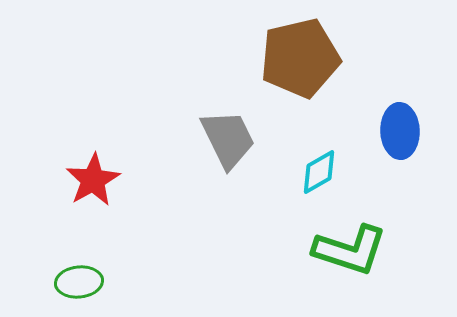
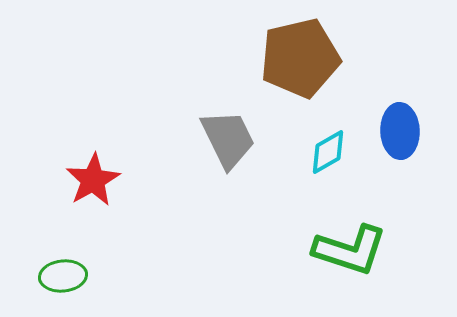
cyan diamond: moved 9 px right, 20 px up
green ellipse: moved 16 px left, 6 px up
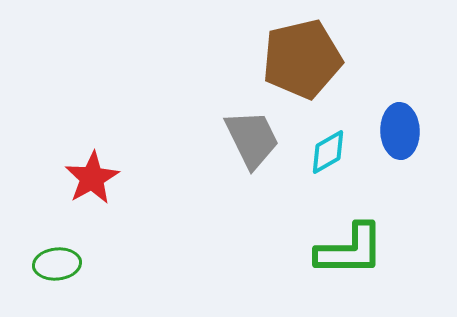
brown pentagon: moved 2 px right, 1 px down
gray trapezoid: moved 24 px right
red star: moved 1 px left, 2 px up
green L-shape: rotated 18 degrees counterclockwise
green ellipse: moved 6 px left, 12 px up
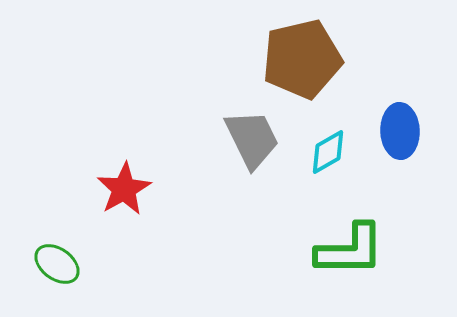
red star: moved 32 px right, 11 px down
green ellipse: rotated 42 degrees clockwise
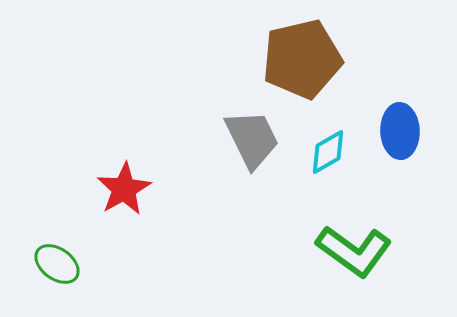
green L-shape: moved 4 px right, 1 px down; rotated 36 degrees clockwise
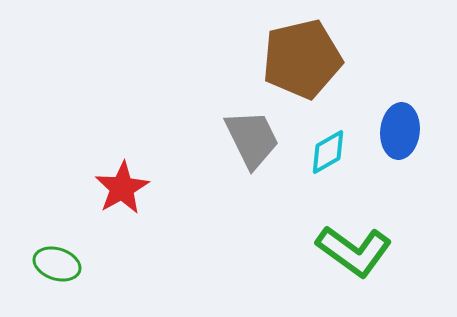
blue ellipse: rotated 8 degrees clockwise
red star: moved 2 px left, 1 px up
green ellipse: rotated 18 degrees counterclockwise
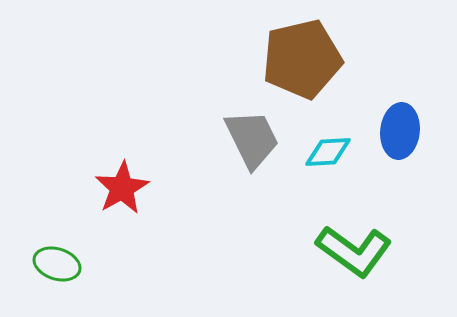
cyan diamond: rotated 27 degrees clockwise
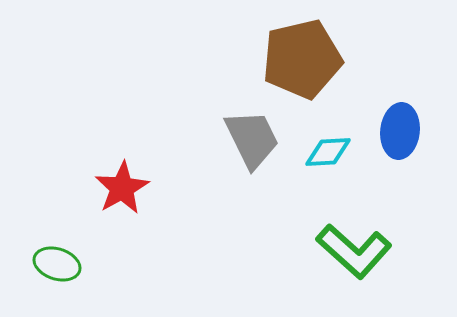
green L-shape: rotated 6 degrees clockwise
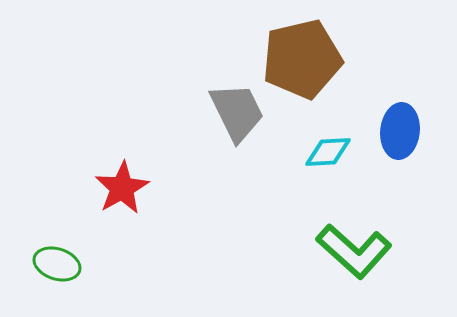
gray trapezoid: moved 15 px left, 27 px up
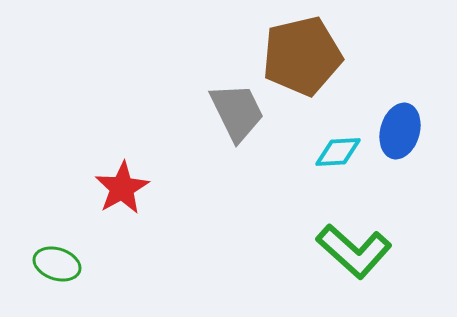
brown pentagon: moved 3 px up
blue ellipse: rotated 10 degrees clockwise
cyan diamond: moved 10 px right
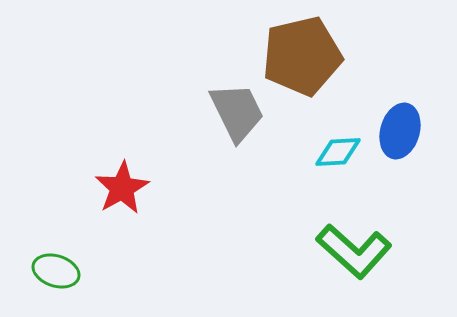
green ellipse: moved 1 px left, 7 px down
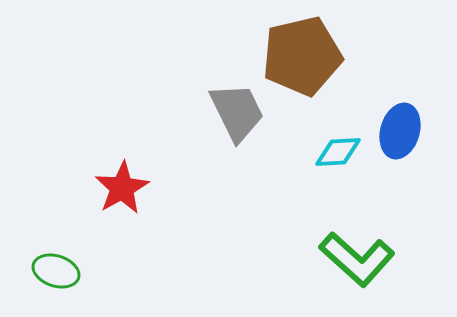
green L-shape: moved 3 px right, 8 px down
